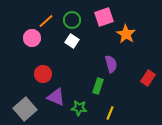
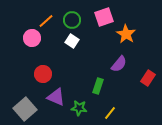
purple semicircle: moved 8 px right; rotated 54 degrees clockwise
yellow line: rotated 16 degrees clockwise
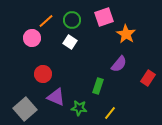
white square: moved 2 px left, 1 px down
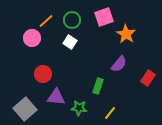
purple triangle: rotated 18 degrees counterclockwise
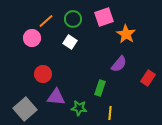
green circle: moved 1 px right, 1 px up
green rectangle: moved 2 px right, 2 px down
yellow line: rotated 32 degrees counterclockwise
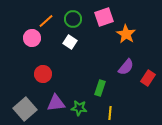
purple semicircle: moved 7 px right, 3 px down
purple triangle: moved 6 px down; rotated 12 degrees counterclockwise
